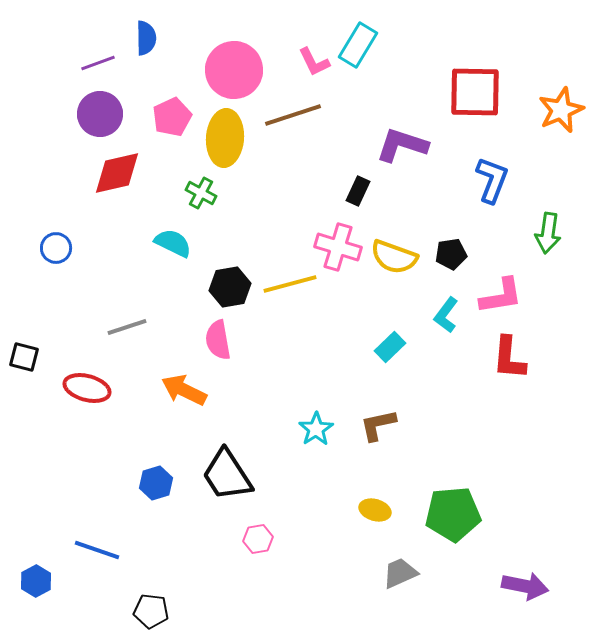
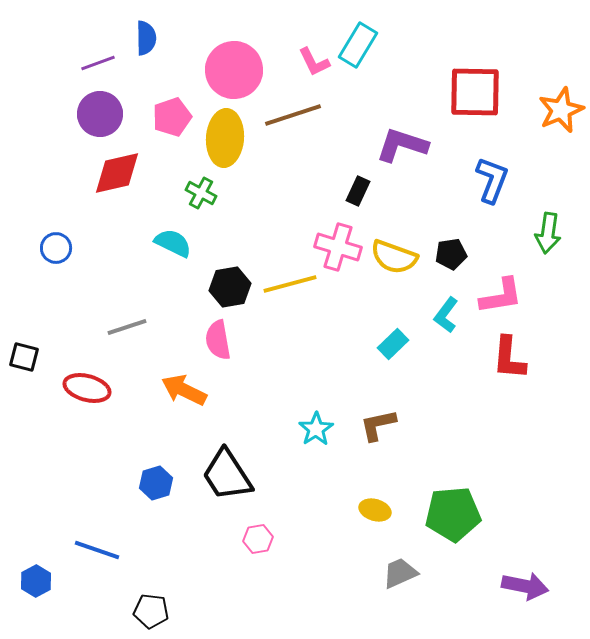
pink pentagon at (172, 117): rotated 6 degrees clockwise
cyan rectangle at (390, 347): moved 3 px right, 3 px up
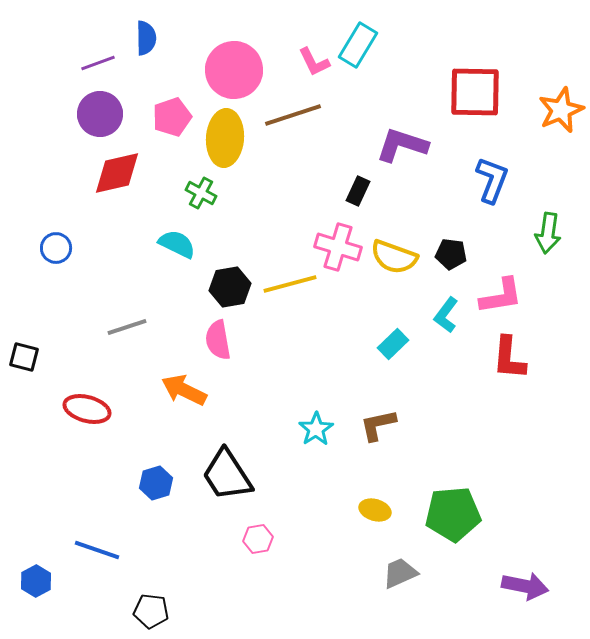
cyan semicircle at (173, 243): moved 4 px right, 1 px down
black pentagon at (451, 254): rotated 16 degrees clockwise
red ellipse at (87, 388): moved 21 px down
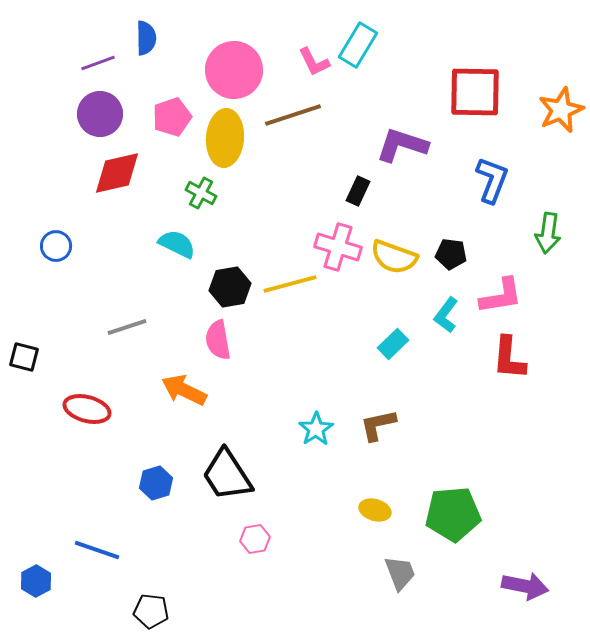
blue circle at (56, 248): moved 2 px up
pink hexagon at (258, 539): moved 3 px left
gray trapezoid at (400, 573): rotated 93 degrees clockwise
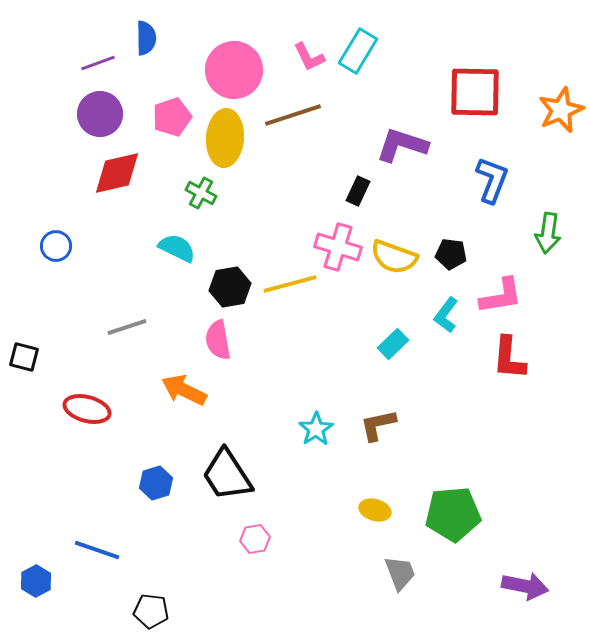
cyan rectangle at (358, 45): moved 6 px down
pink L-shape at (314, 62): moved 5 px left, 5 px up
cyan semicircle at (177, 244): moved 4 px down
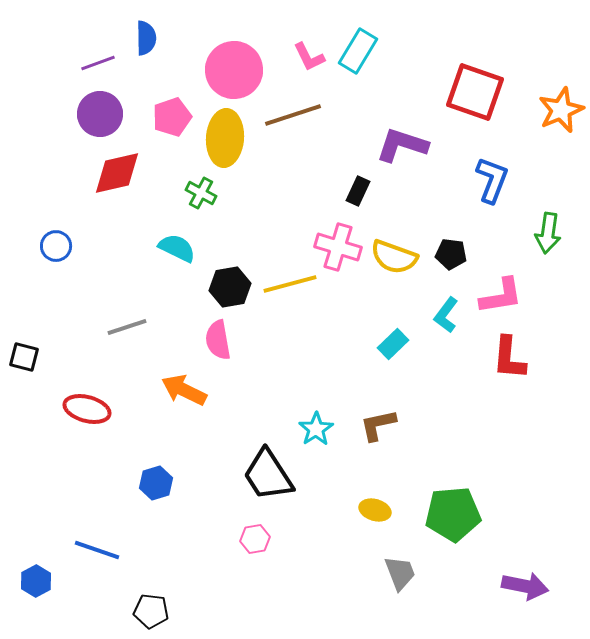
red square at (475, 92): rotated 18 degrees clockwise
black trapezoid at (227, 475): moved 41 px right
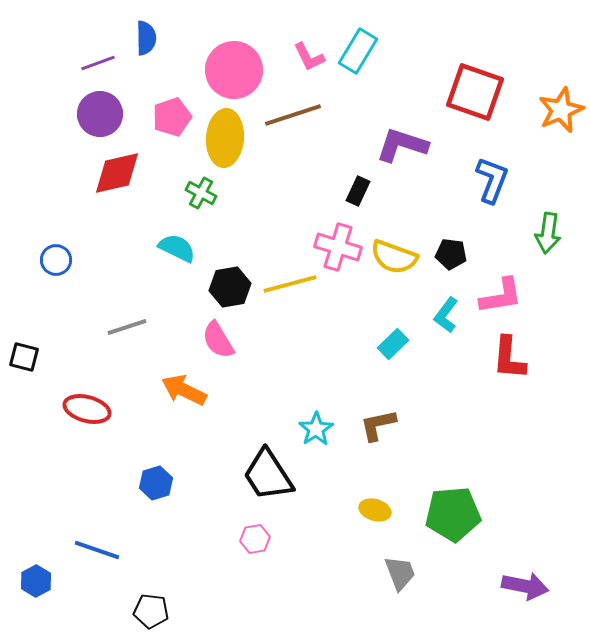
blue circle at (56, 246): moved 14 px down
pink semicircle at (218, 340): rotated 21 degrees counterclockwise
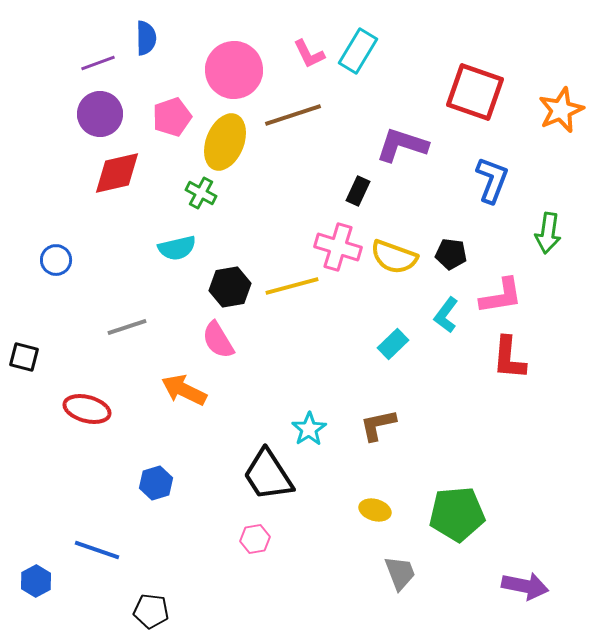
pink L-shape at (309, 57): moved 3 px up
yellow ellipse at (225, 138): moved 4 px down; rotated 18 degrees clockwise
cyan semicircle at (177, 248): rotated 141 degrees clockwise
yellow line at (290, 284): moved 2 px right, 2 px down
cyan star at (316, 429): moved 7 px left
green pentagon at (453, 514): moved 4 px right
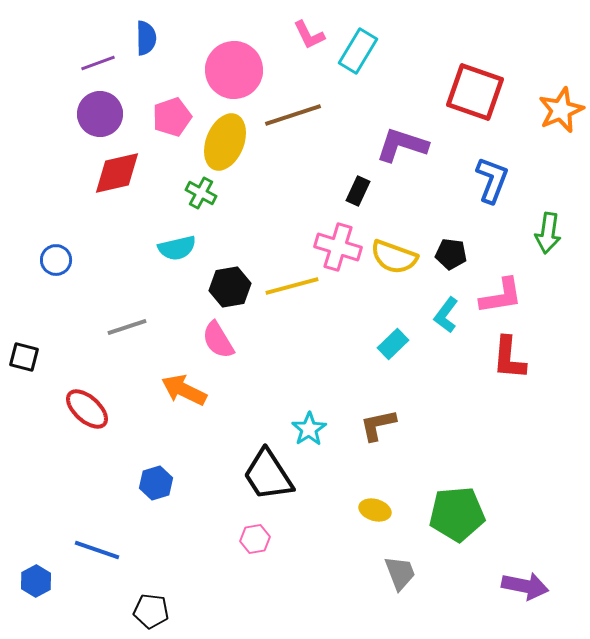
pink L-shape at (309, 54): moved 19 px up
red ellipse at (87, 409): rotated 27 degrees clockwise
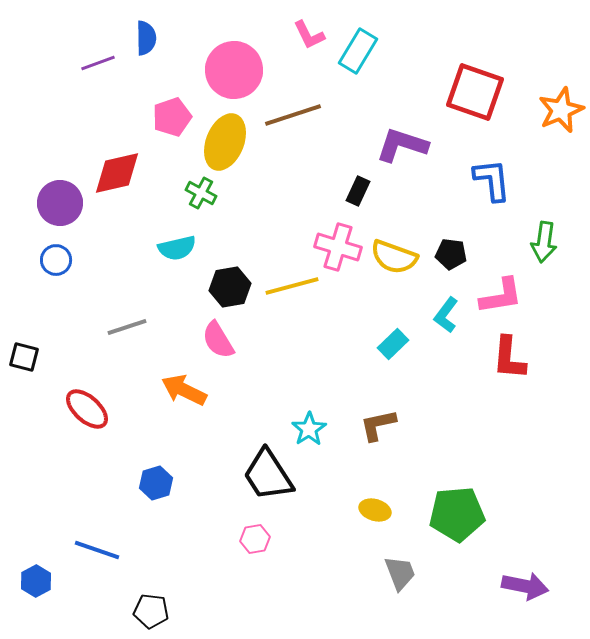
purple circle at (100, 114): moved 40 px left, 89 px down
blue L-shape at (492, 180): rotated 27 degrees counterclockwise
green arrow at (548, 233): moved 4 px left, 9 px down
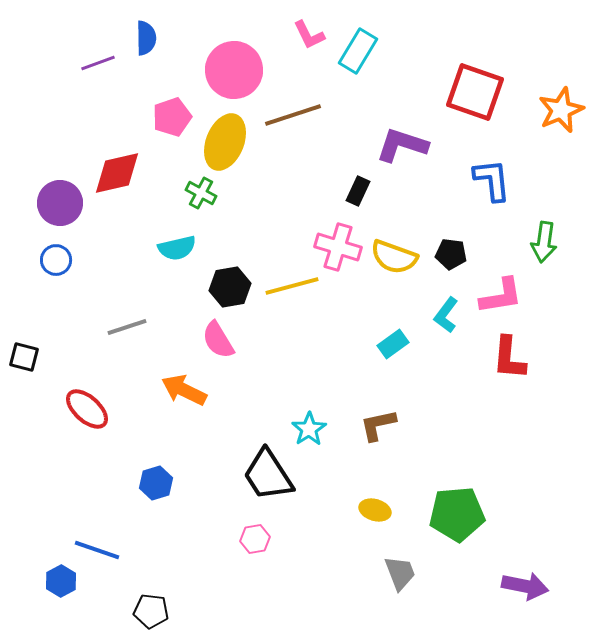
cyan rectangle at (393, 344): rotated 8 degrees clockwise
blue hexagon at (36, 581): moved 25 px right
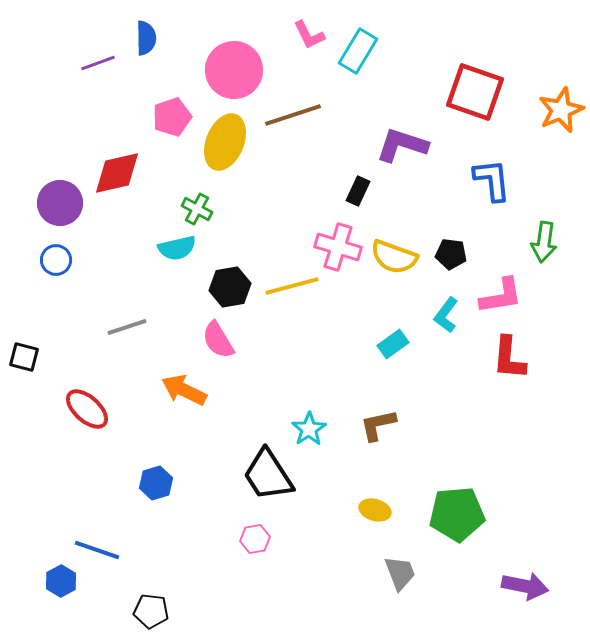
green cross at (201, 193): moved 4 px left, 16 px down
